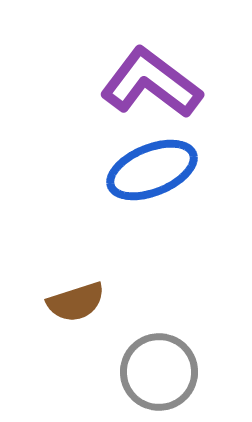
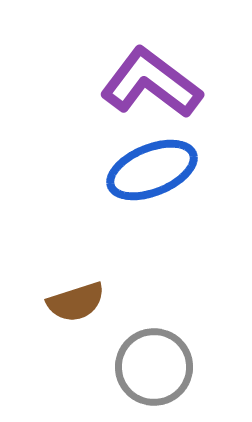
gray circle: moved 5 px left, 5 px up
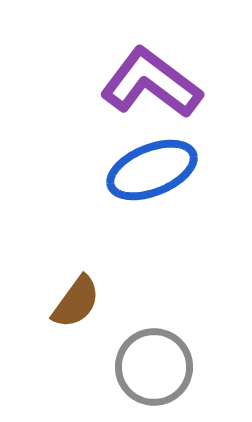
brown semicircle: rotated 36 degrees counterclockwise
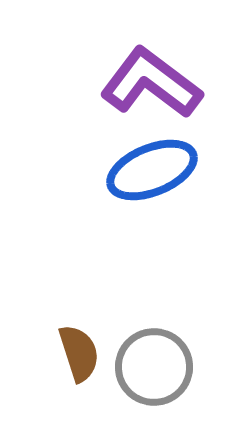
brown semicircle: moved 3 px right, 51 px down; rotated 54 degrees counterclockwise
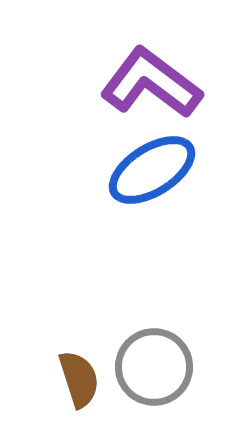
blue ellipse: rotated 10 degrees counterclockwise
brown semicircle: moved 26 px down
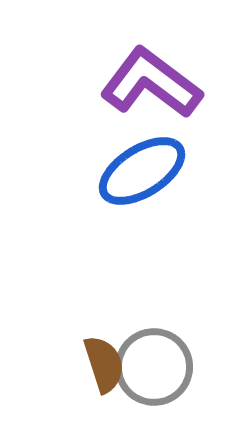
blue ellipse: moved 10 px left, 1 px down
brown semicircle: moved 25 px right, 15 px up
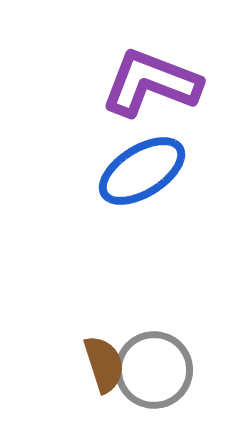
purple L-shape: rotated 16 degrees counterclockwise
gray circle: moved 3 px down
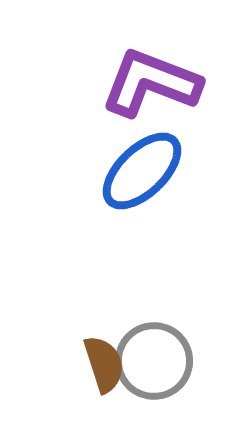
blue ellipse: rotated 12 degrees counterclockwise
gray circle: moved 9 px up
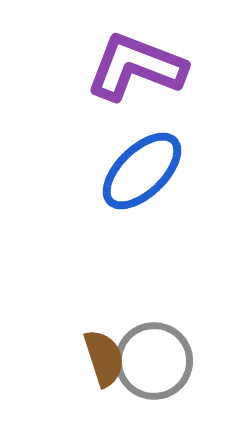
purple L-shape: moved 15 px left, 16 px up
brown semicircle: moved 6 px up
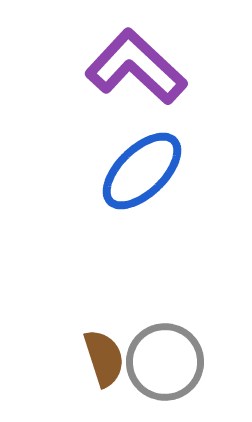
purple L-shape: rotated 22 degrees clockwise
gray circle: moved 11 px right, 1 px down
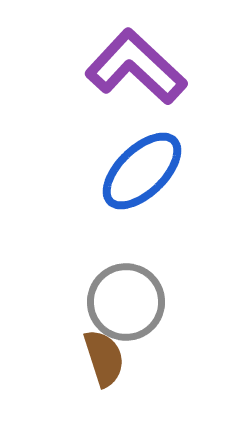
gray circle: moved 39 px left, 60 px up
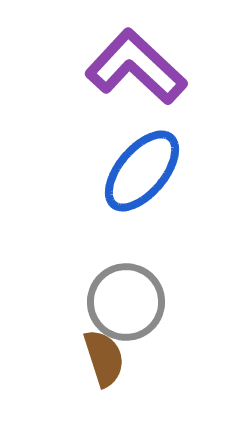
blue ellipse: rotated 6 degrees counterclockwise
